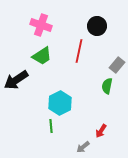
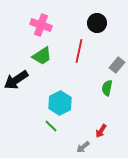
black circle: moved 3 px up
green semicircle: moved 2 px down
green line: rotated 40 degrees counterclockwise
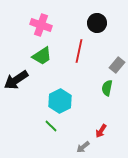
cyan hexagon: moved 2 px up
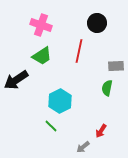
gray rectangle: moved 1 px left, 1 px down; rotated 49 degrees clockwise
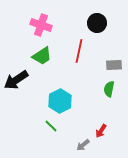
gray rectangle: moved 2 px left, 1 px up
green semicircle: moved 2 px right, 1 px down
gray arrow: moved 2 px up
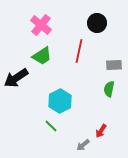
pink cross: rotated 20 degrees clockwise
black arrow: moved 2 px up
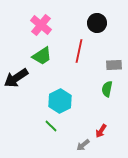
green semicircle: moved 2 px left
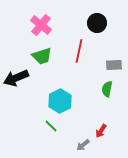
green trapezoid: rotated 15 degrees clockwise
black arrow: rotated 10 degrees clockwise
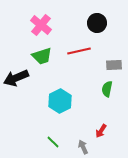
red line: rotated 65 degrees clockwise
green line: moved 2 px right, 16 px down
gray arrow: moved 2 px down; rotated 104 degrees clockwise
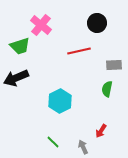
green trapezoid: moved 22 px left, 10 px up
